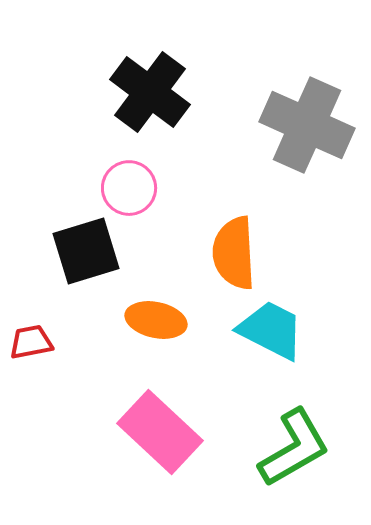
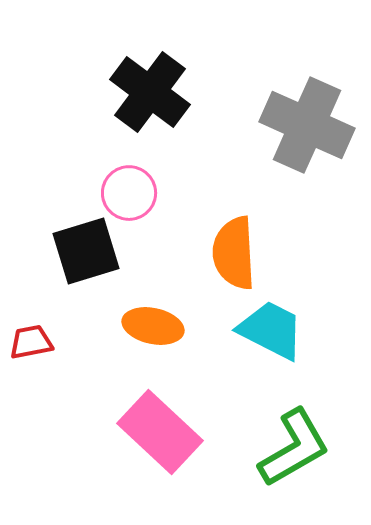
pink circle: moved 5 px down
orange ellipse: moved 3 px left, 6 px down
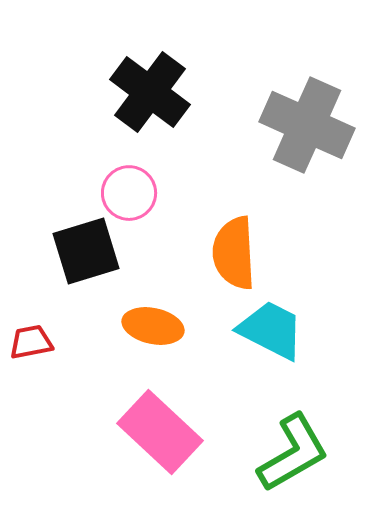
green L-shape: moved 1 px left, 5 px down
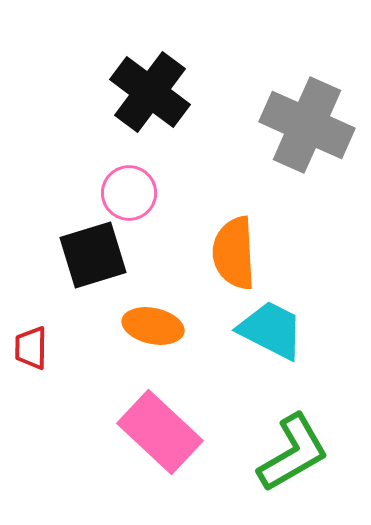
black square: moved 7 px right, 4 px down
red trapezoid: moved 6 px down; rotated 78 degrees counterclockwise
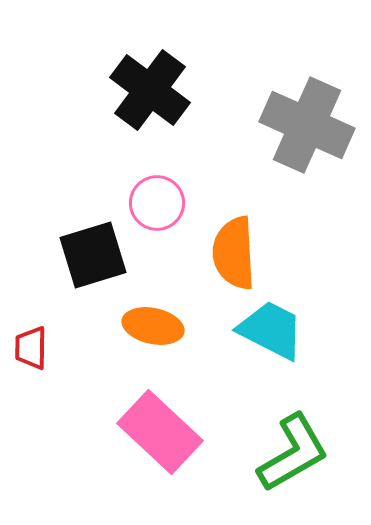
black cross: moved 2 px up
pink circle: moved 28 px right, 10 px down
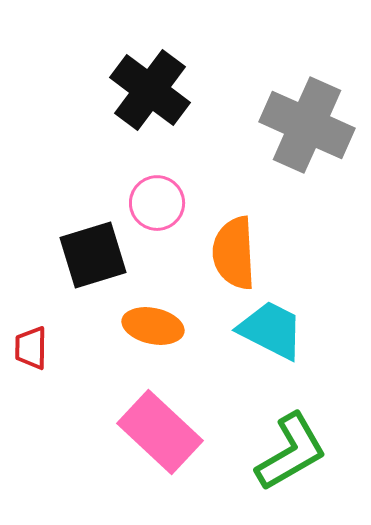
green L-shape: moved 2 px left, 1 px up
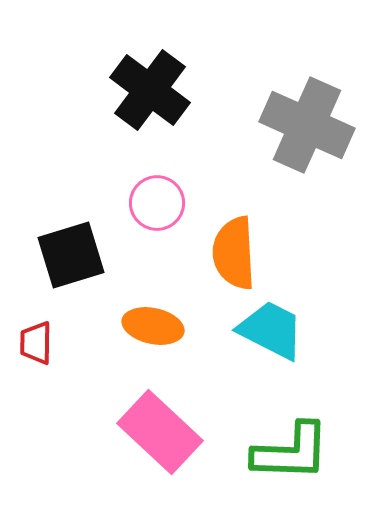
black square: moved 22 px left
red trapezoid: moved 5 px right, 5 px up
green L-shape: rotated 32 degrees clockwise
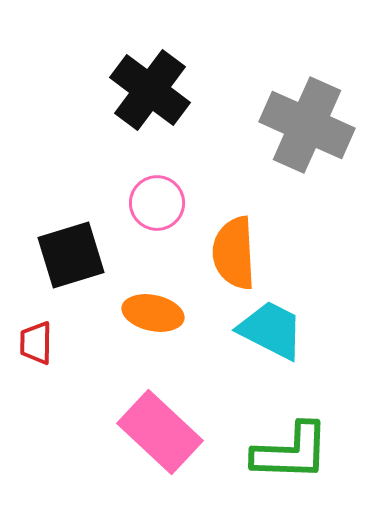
orange ellipse: moved 13 px up
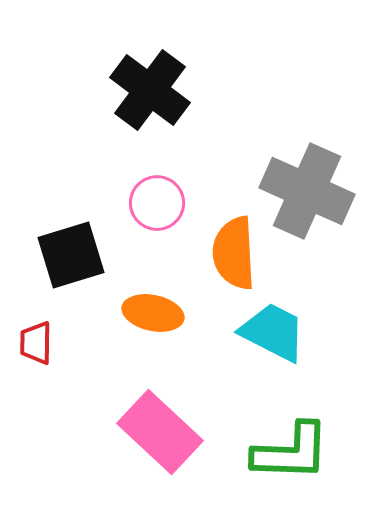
gray cross: moved 66 px down
cyan trapezoid: moved 2 px right, 2 px down
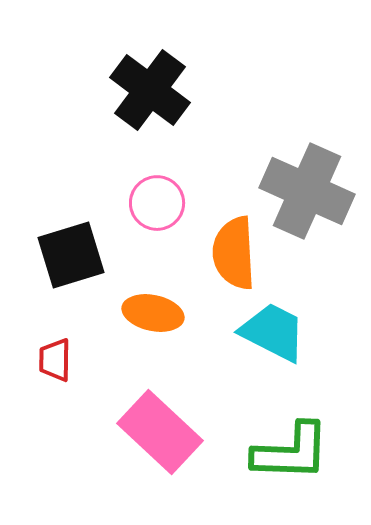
red trapezoid: moved 19 px right, 17 px down
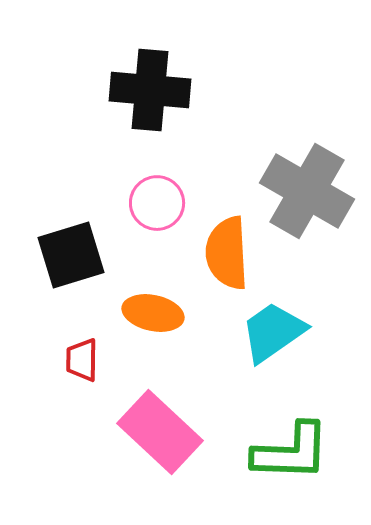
black cross: rotated 32 degrees counterclockwise
gray cross: rotated 6 degrees clockwise
orange semicircle: moved 7 px left
cyan trapezoid: rotated 62 degrees counterclockwise
red trapezoid: moved 27 px right
